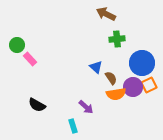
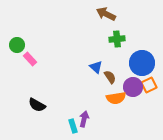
brown semicircle: moved 1 px left, 1 px up
orange semicircle: moved 4 px down
purple arrow: moved 2 px left, 12 px down; rotated 119 degrees counterclockwise
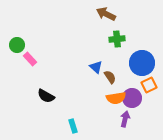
purple circle: moved 1 px left, 11 px down
black semicircle: moved 9 px right, 9 px up
purple arrow: moved 41 px right
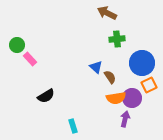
brown arrow: moved 1 px right, 1 px up
black semicircle: rotated 60 degrees counterclockwise
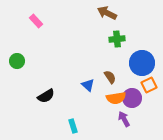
green circle: moved 16 px down
pink rectangle: moved 6 px right, 38 px up
blue triangle: moved 8 px left, 18 px down
purple arrow: moved 1 px left; rotated 42 degrees counterclockwise
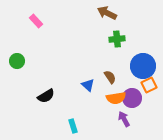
blue circle: moved 1 px right, 3 px down
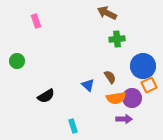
pink rectangle: rotated 24 degrees clockwise
purple arrow: rotated 119 degrees clockwise
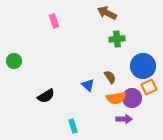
pink rectangle: moved 18 px right
green circle: moved 3 px left
orange square: moved 2 px down
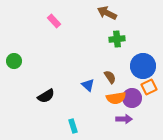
pink rectangle: rotated 24 degrees counterclockwise
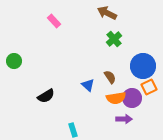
green cross: moved 3 px left; rotated 35 degrees counterclockwise
cyan rectangle: moved 4 px down
